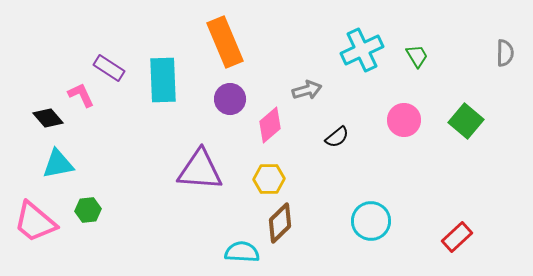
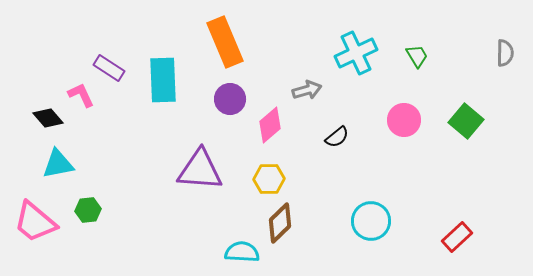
cyan cross: moved 6 px left, 3 px down
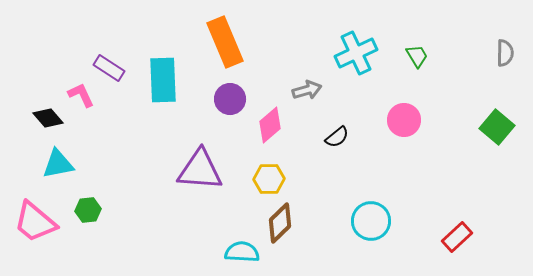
green square: moved 31 px right, 6 px down
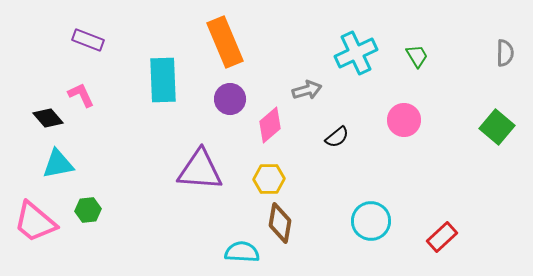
purple rectangle: moved 21 px left, 28 px up; rotated 12 degrees counterclockwise
brown diamond: rotated 36 degrees counterclockwise
red rectangle: moved 15 px left
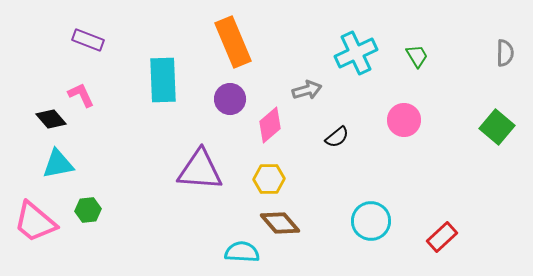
orange rectangle: moved 8 px right
black diamond: moved 3 px right, 1 px down
brown diamond: rotated 51 degrees counterclockwise
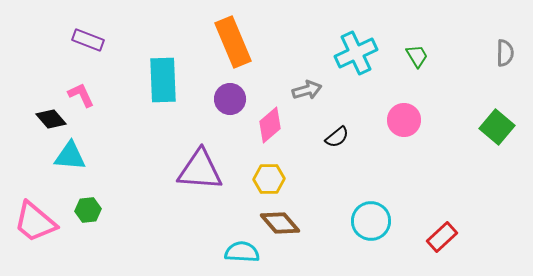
cyan triangle: moved 12 px right, 8 px up; rotated 16 degrees clockwise
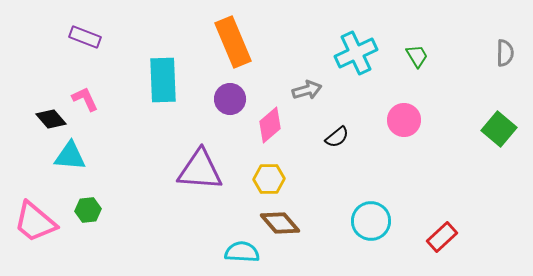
purple rectangle: moved 3 px left, 3 px up
pink L-shape: moved 4 px right, 4 px down
green square: moved 2 px right, 2 px down
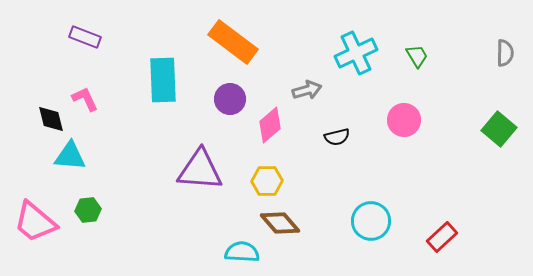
orange rectangle: rotated 30 degrees counterclockwise
black diamond: rotated 28 degrees clockwise
black semicircle: rotated 25 degrees clockwise
yellow hexagon: moved 2 px left, 2 px down
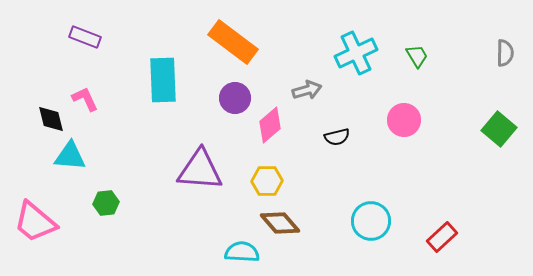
purple circle: moved 5 px right, 1 px up
green hexagon: moved 18 px right, 7 px up
